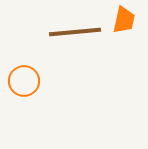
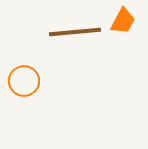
orange trapezoid: moved 1 px left, 1 px down; rotated 16 degrees clockwise
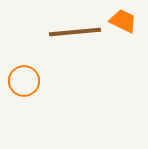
orange trapezoid: rotated 92 degrees counterclockwise
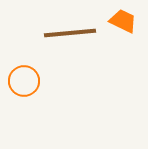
brown line: moved 5 px left, 1 px down
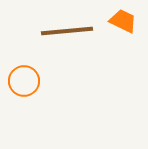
brown line: moved 3 px left, 2 px up
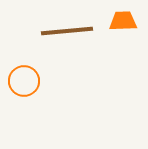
orange trapezoid: rotated 28 degrees counterclockwise
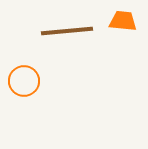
orange trapezoid: rotated 8 degrees clockwise
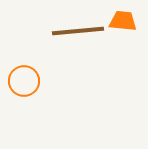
brown line: moved 11 px right
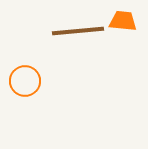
orange circle: moved 1 px right
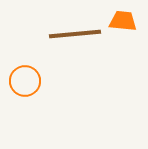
brown line: moved 3 px left, 3 px down
